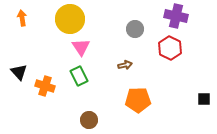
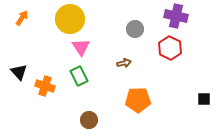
orange arrow: rotated 42 degrees clockwise
brown arrow: moved 1 px left, 2 px up
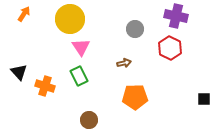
orange arrow: moved 2 px right, 4 px up
orange pentagon: moved 3 px left, 3 px up
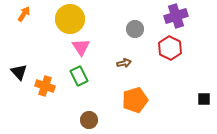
purple cross: rotated 30 degrees counterclockwise
orange pentagon: moved 3 px down; rotated 15 degrees counterclockwise
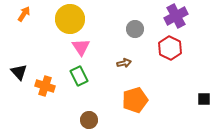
purple cross: rotated 10 degrees counterclockwise
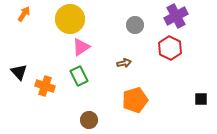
gray circle: moved 4 px up
pink triangle: rotated 30 degrees clockwise
black square: moved 3 px left
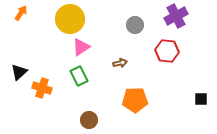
orange arrow: moved 3 px left, 1 px up
red hexagon: moved 3 px left, 3 px down; rotated 20 degrees counterclockwise
brown arrow: moved 4 px left
black triangle: rotated 30 degrees clockwise
orange cross: moved 3 px left, 2 px down
orange pentagon: rotated 15 degrees clockwise
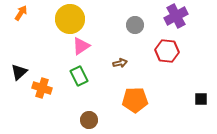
pink triangle: moved 1 px up
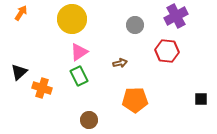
yellow circle: moved 2 px right
pink triangle: moved 2 px left, 6 px down
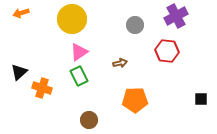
orange arrow: rotated 140 degrees counterclockwise
